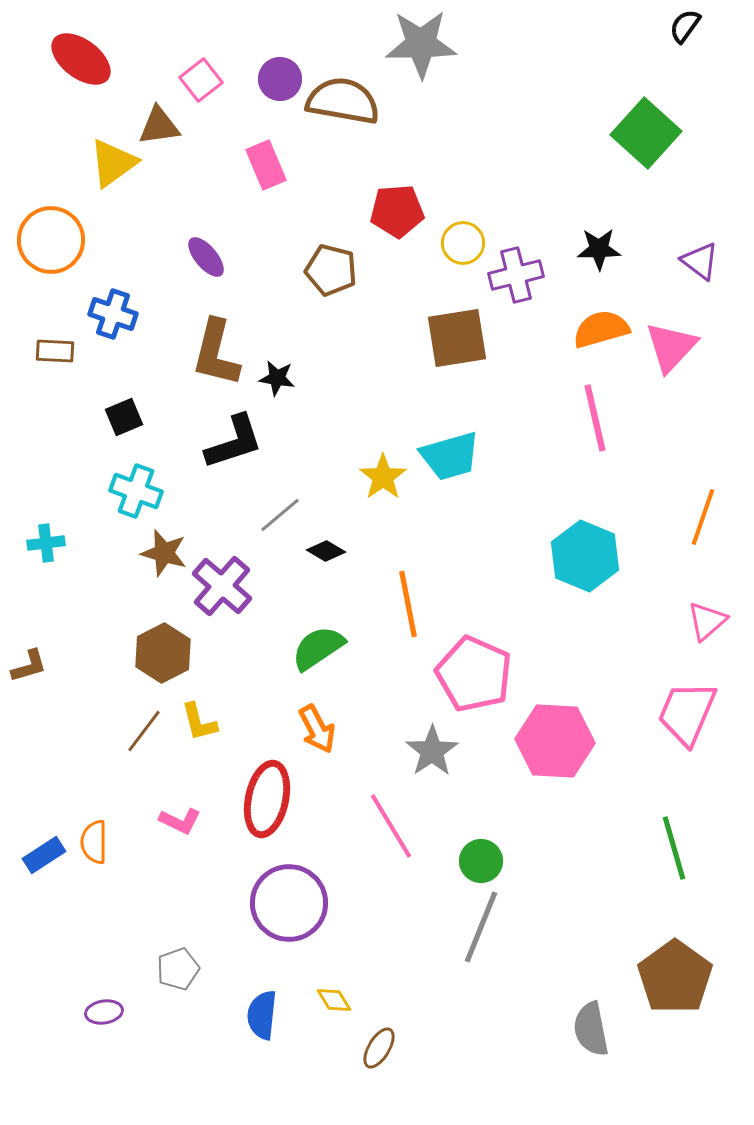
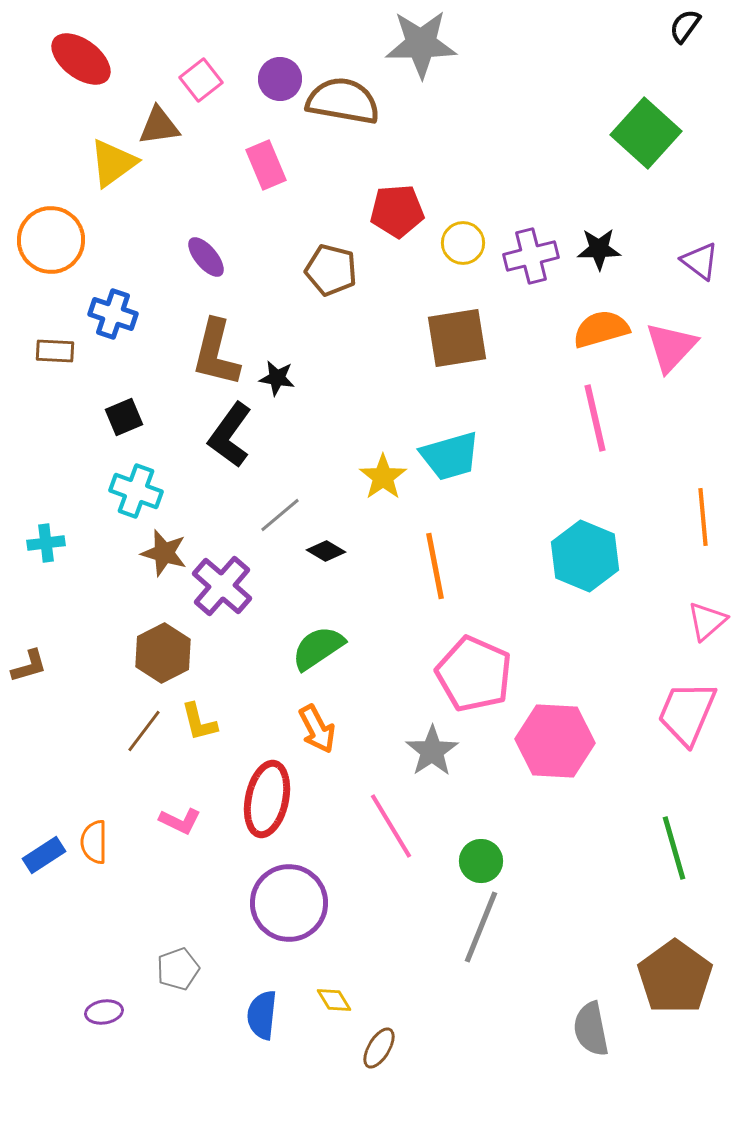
purple cross at (516, 275): moved 15 px right, 19 px up
black L-shape at (234, 442): moved 4 px left, 7 px up; rotated 144 degrees clockwise
orange line at (703, 517): rotated 24 degrees counterclockwise
orange line at (408, 604): moved 27 px right, 38 px up
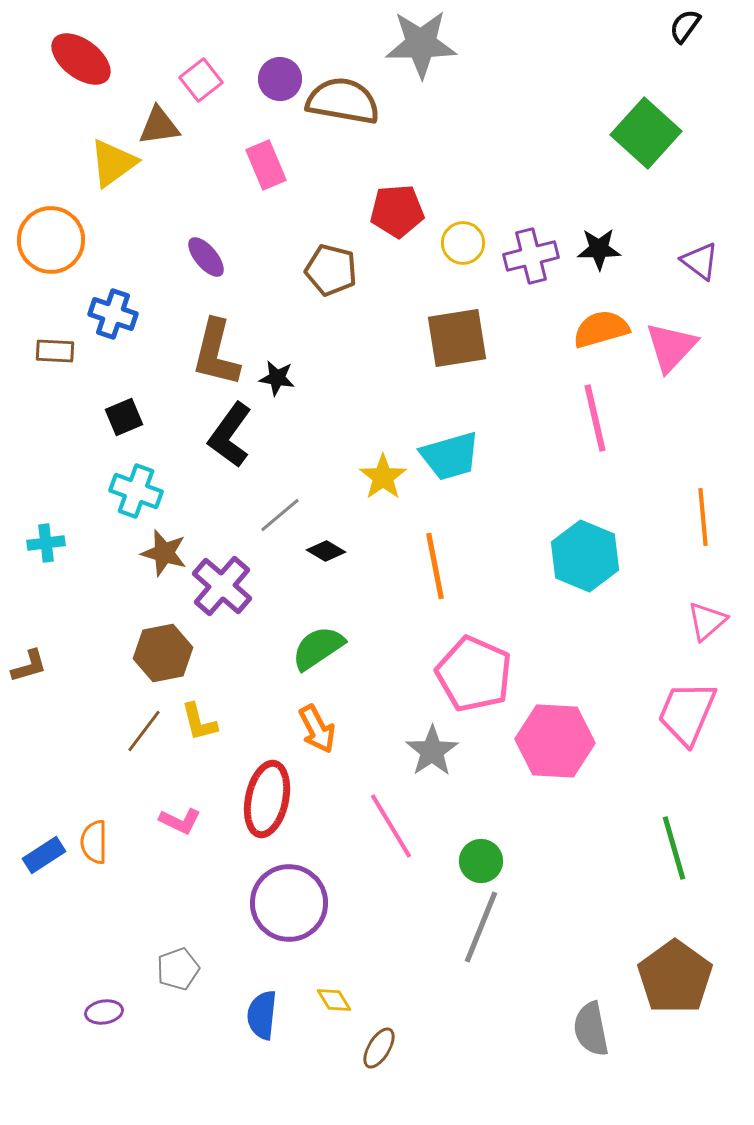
brown hexagon at (163, 653): rotated 16 degrees clockwise
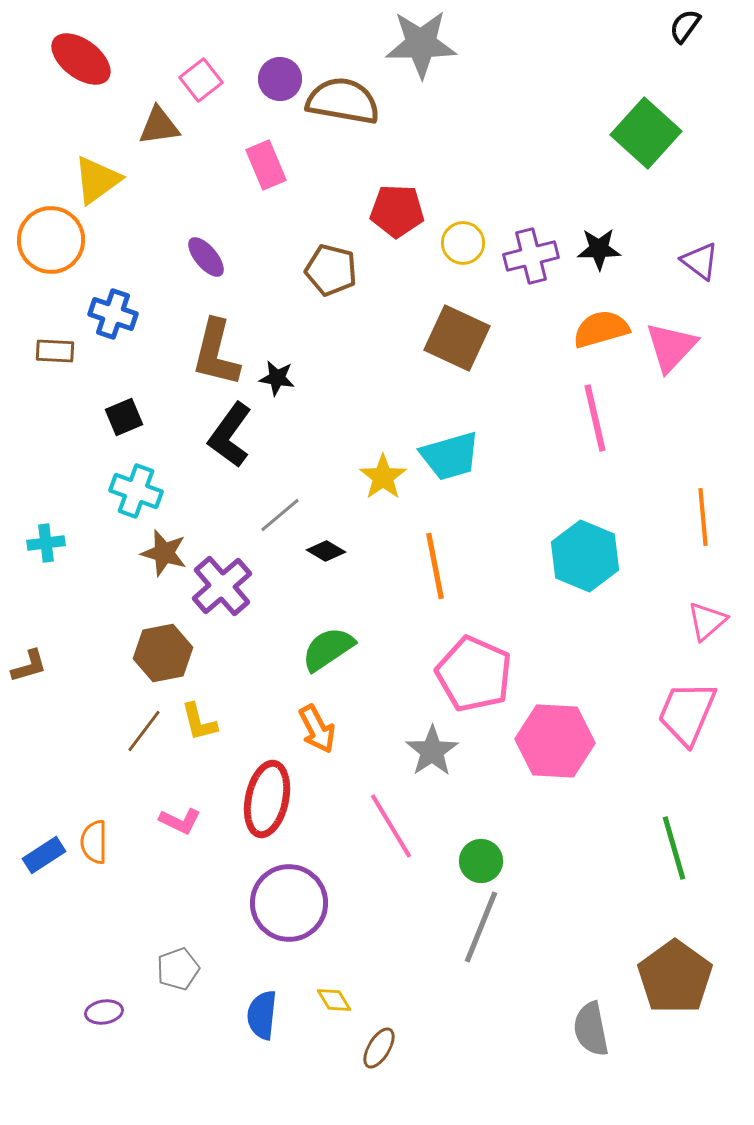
yellow triangle at (113, 163): moved 16 px left, 17 px down
red pentagon at (397, 211): rotated 6 degrees clockwise
brown square at (457, 338): rotated 34 degrees clockwise
purple cross at (222, 586): rotated 8 degrees clockwise
green semicircle at (318, 648): moved 10 px right, 1 px down
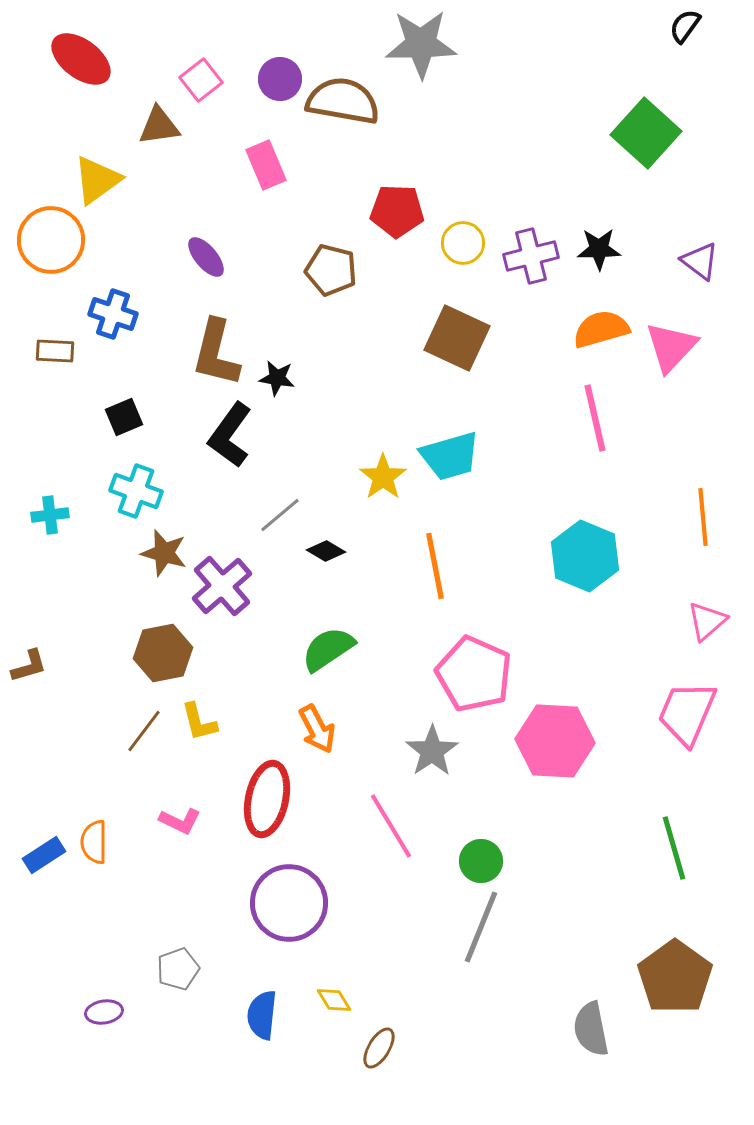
cyan cross at (46, 543): moved 4 px right, 28 px up
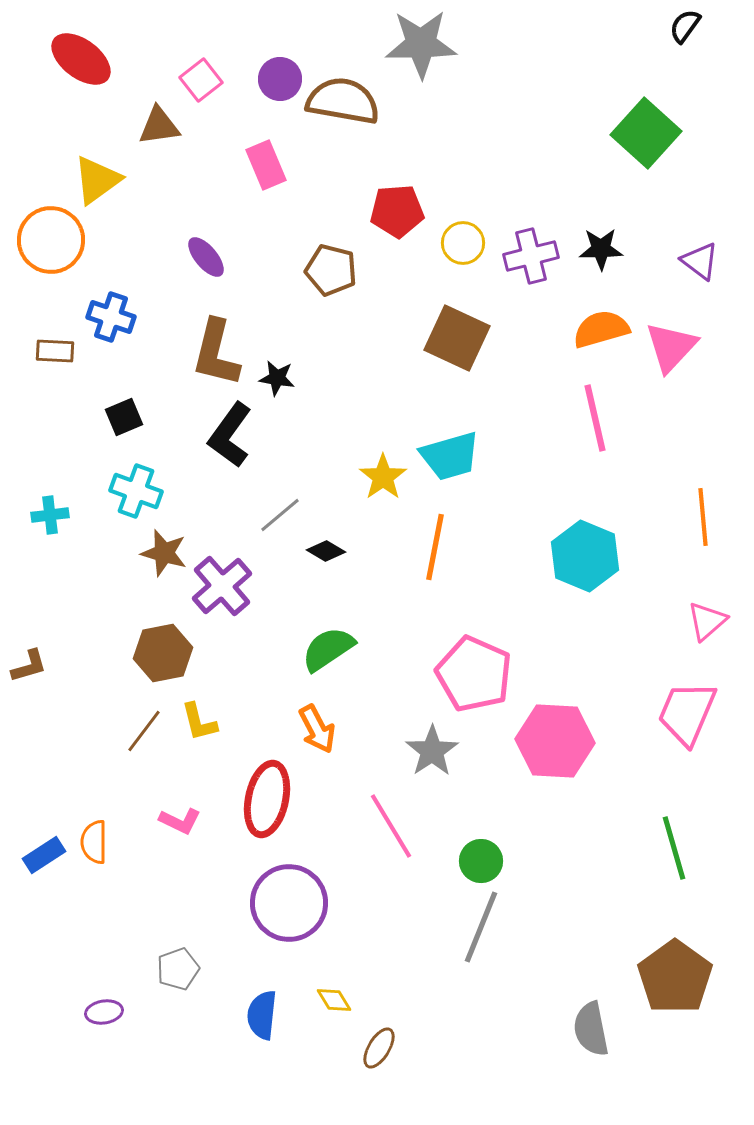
red pentagon at (397, 211): rotated 6 degrees counterclockwise
black star at (599, 249): moved 2 px right
blue cross at (113, 314): moved 2 px left, 3 px down
orange line at (435, 566): moved 19 px up; rotated 22 degrees clockwise
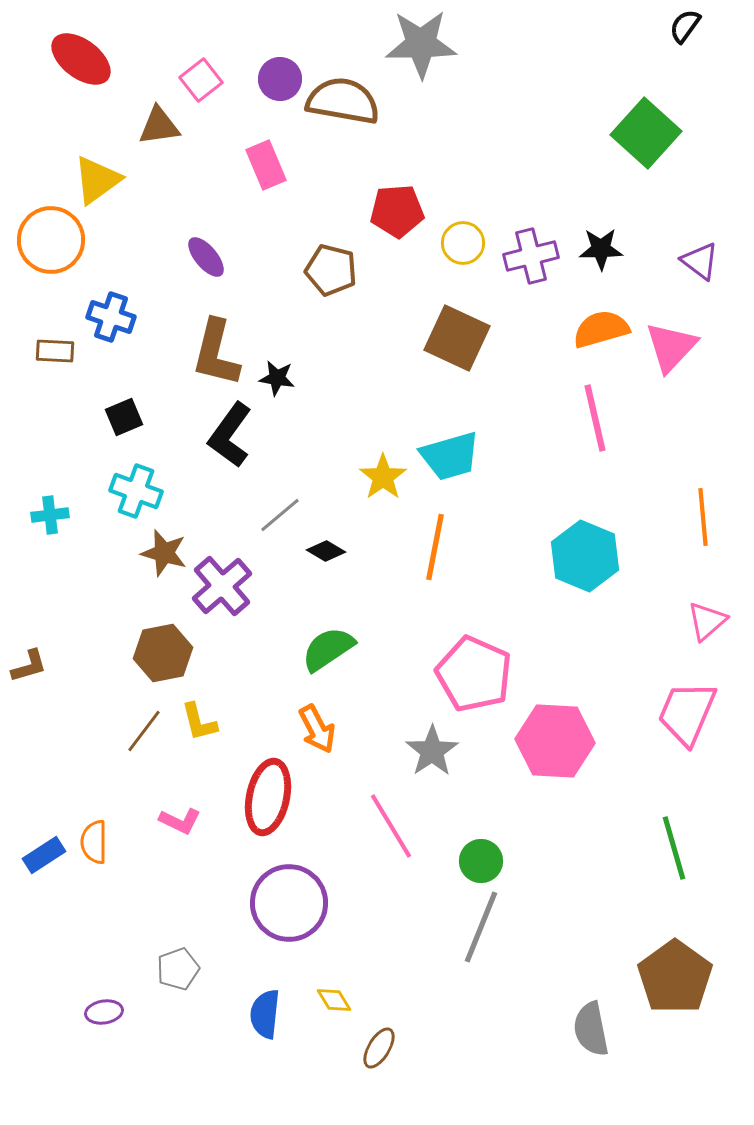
red ellipse at (267, 799): moved 1 px right, 2 px up
blue semicircle at (262, 1015): moved 3 px right, 1 px up
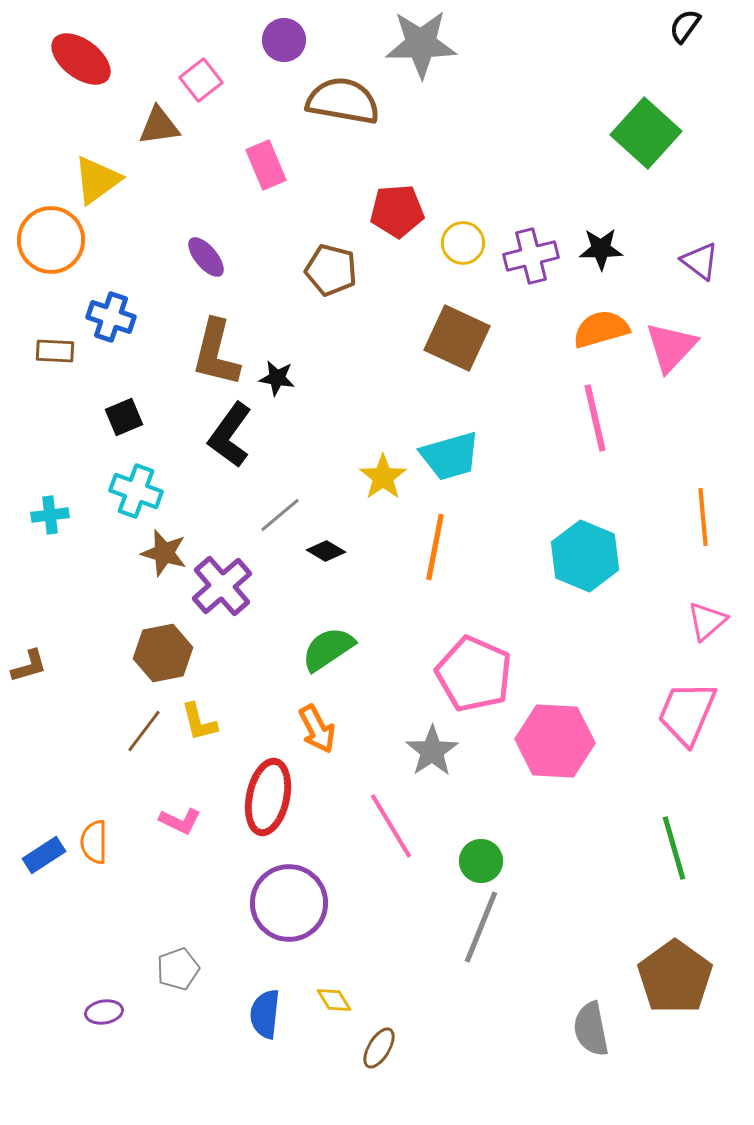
purple circle at (280, 79): moved 4 px right, 39 px up
